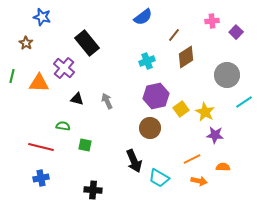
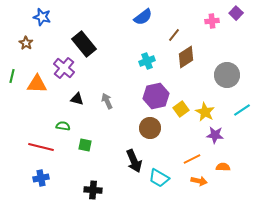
purple square: moved 19 px up
black rectangle: moved 3 px left, 1 px down
orange triangle: moved 2 px left, 1 px down
cyan line: moved 2 px left, 8 px down
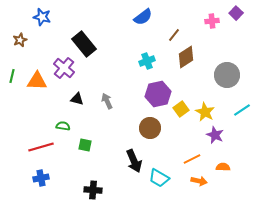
brown star: moved 6 px left, 3 px up; rotated 16 degrees clockwise
orange triangle: moved 3 px up
purple hexagon: moved 2 px right, 2 px up
purple star: rotated 18 degrees clockwise
red line: rotated 30 degrees counterclockwise
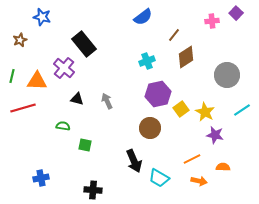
purple star: rotated 12 degrees counterclockwise
red line: moved 18 px left, 39 px up
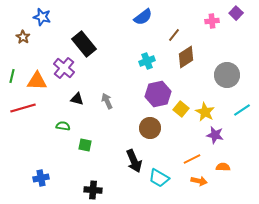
brown star: moved 3 px right, 3 px up; rotated 16 degrees counterclockwise
yellow square: rotated 14 degrees counterclockwise
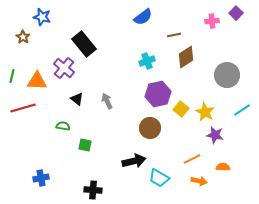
brown line: rotated 40 degrees clockwise
black triangle: rotated 24 degrees clockwise
black arrow: rotated 80 degrees counterclockwise
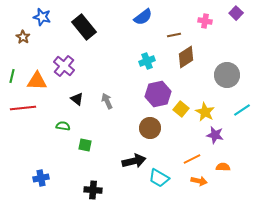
pink cross: moved 7 px left; rotated 16 degrees clockwise
black rectangle: moved 17 px up
purple cross: moved 2 px up
red line: rotated 10 degrees clockwise
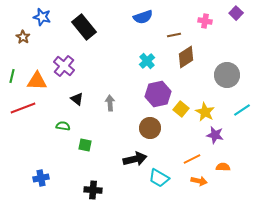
blue semicircle: rotated 18 degrees clockwise
cyan cross: rotated 21 degrees counterclockwise
gray arrow: moved 3 px right, 2 px down; rotated 21 degrees clockwise
red line: rotated 15 degrees counterclockwise
black arrow: moved 1 px right, 2 px up
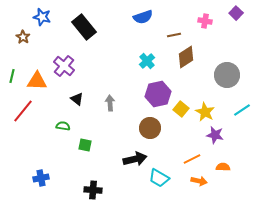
red line: moved 3 px down; rotated 30 degrees counterclockwise
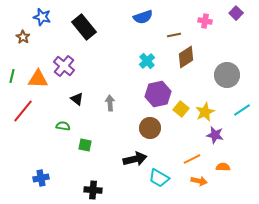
orange triangle: moved 1 px right, 2 px up
yellow star: rotated 18 degrees clockwise
